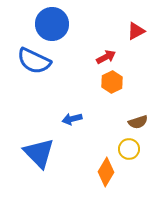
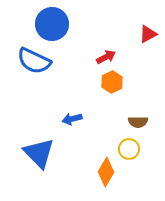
red triangle: moved 12 px right, 3 px down
brown semicircle: rotated 18 degrees clockwise
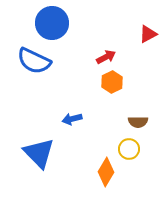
blue circle: moved 1 px up
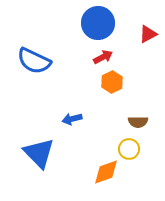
blue circle: moved 46 px right
red arrow: moved 3 px left
orange diamond: rotated 40 degrees clockwise
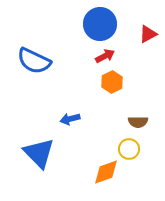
blue circle: moved 2 px right, 1 px down
red arrow: moved 2 px right, 1 px up
blue arrow: moved 2 px left
